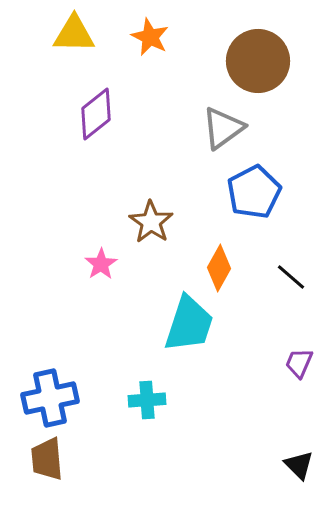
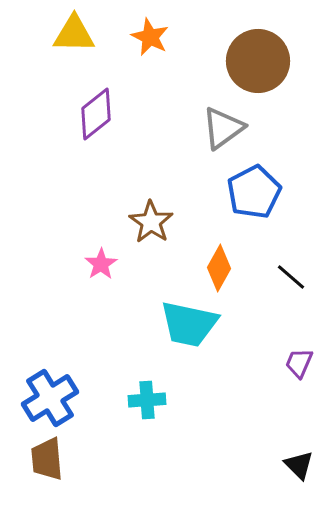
cyan trapezoid: rotated 84 degrees clockwise
blue cross: rotated 20 degrees counterclockwise
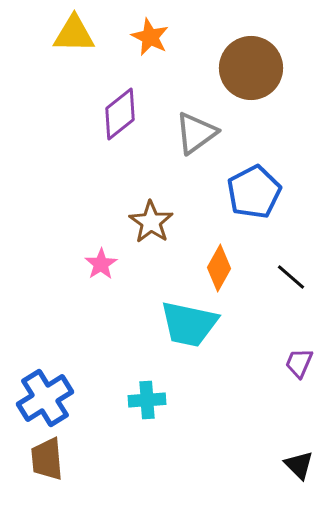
brown circle: moved 7 px left, 7 px down
purple diamond: moved 24 px right
gray triangle: moved 27 px left, 5 px down
blue cross: moved 5 px left
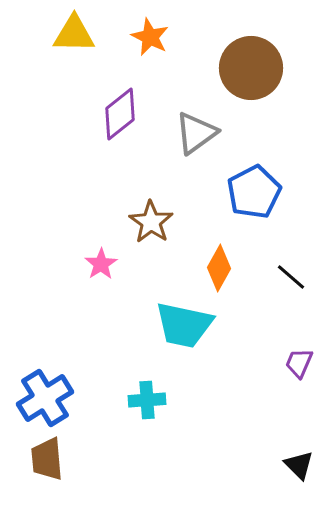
cyan trapezoid: moved 5 px left, 1 px down
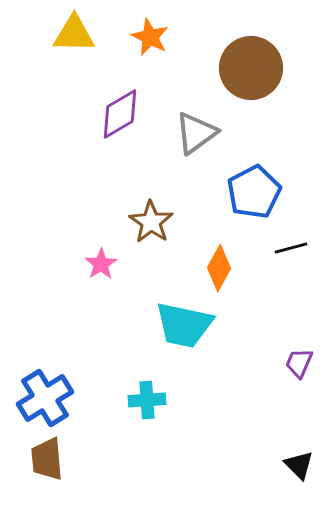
purple diamond: rotated 8 degrees clockwise
black line: moved 29 px up; rotated 56 degrees counterclockwise
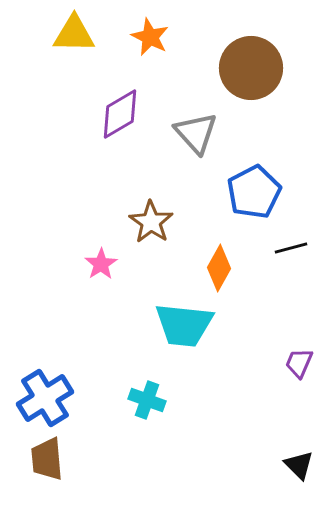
gray triangle: rotated 36 degrees counterclockwise
cyan trapezoid: rotated 6 degrees counterclockwise
cyan cross: rotated 24 degrees clockwise
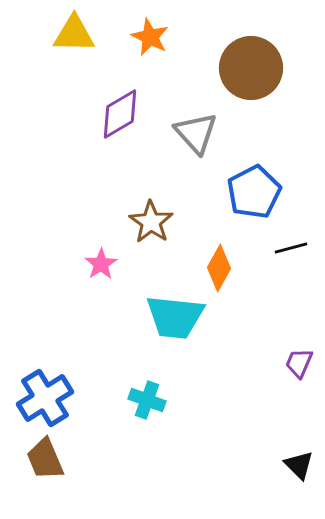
cyan trapezoid: moved 9 px left, 8 px up
brown trapezoid: moved 2 px left; rotated 18 degrees counterclockwise
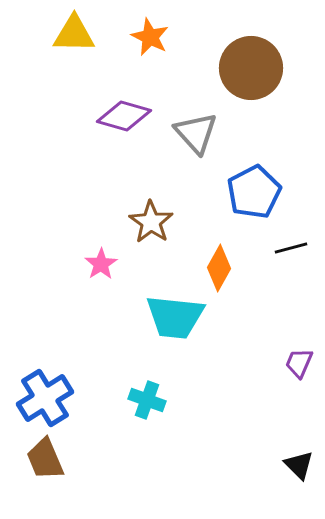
purple diamond: moved 4 px right, 2 px down; rotated 46 degrees clockwise
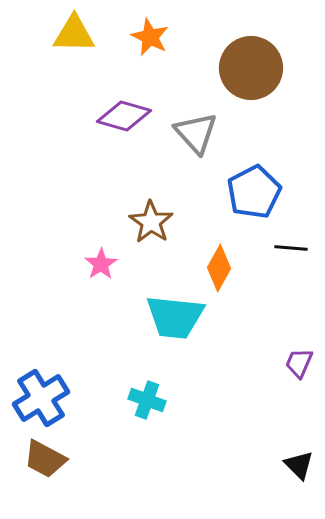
black line: rotated 20 degrees clockwise
blue cross: moved 4 px left
brown trapezoid: rotated 39 degrees counterclockwise
